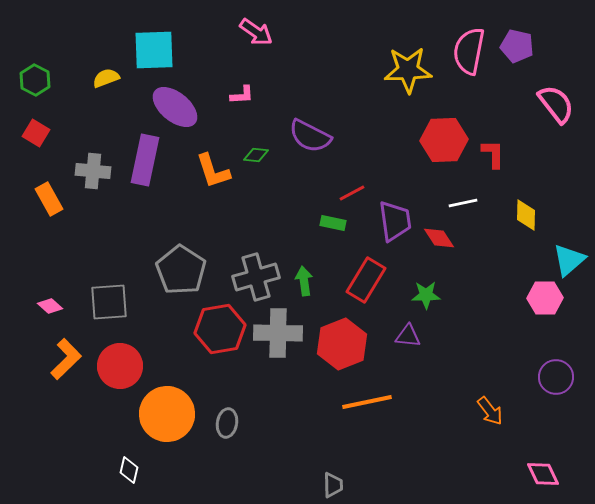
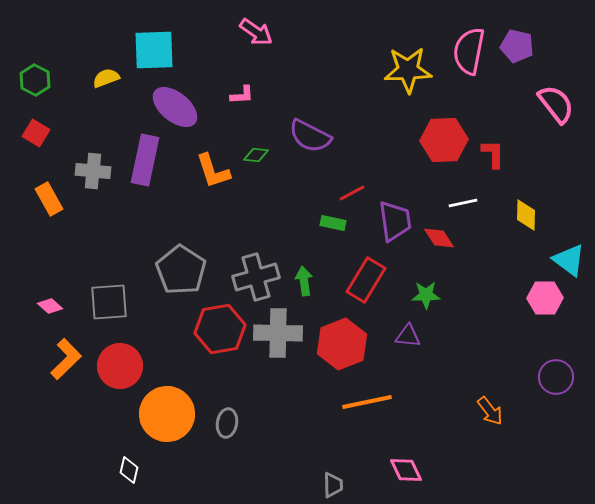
cyan triangle at (569, 260): rotated 42 degrees counterclockwise
pink diamond at (543, 474): moved 137 px left, 4 px up
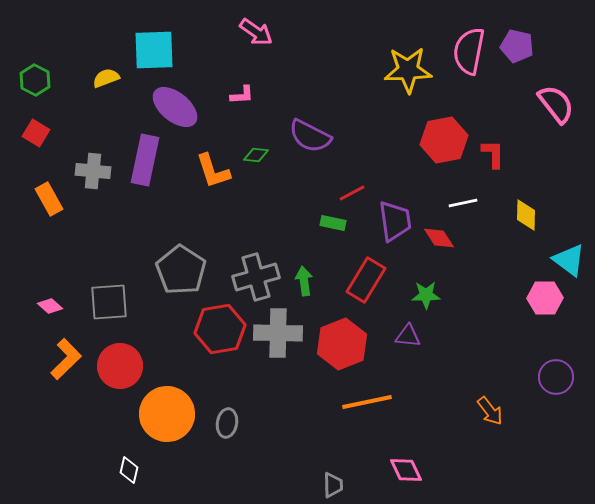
red hexagon at (444, 140): rotated 9 degrees counterclockwise
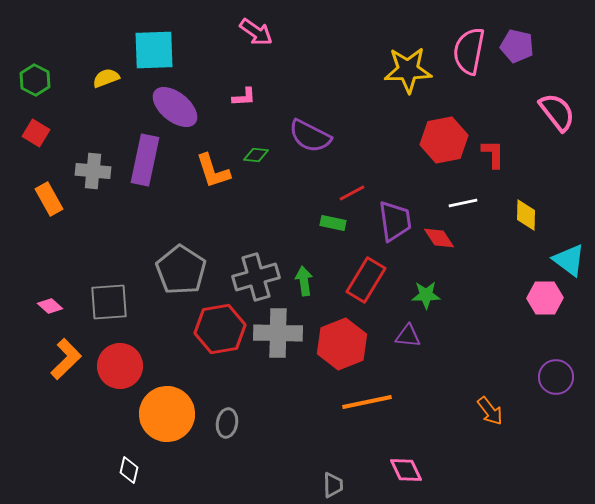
pink L-shape at (242, 95): moved 2 px right, 2 px down
pink semicircle at (556, 104): moved 1 px right, 8 px down
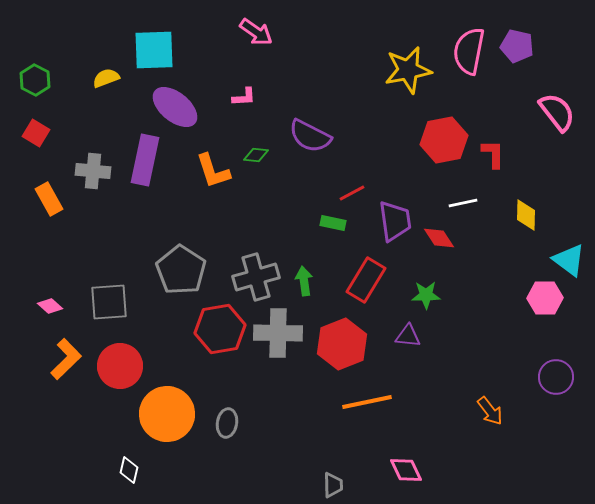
yellow star at (408, 70): rotated 9 degrees counterclockwise
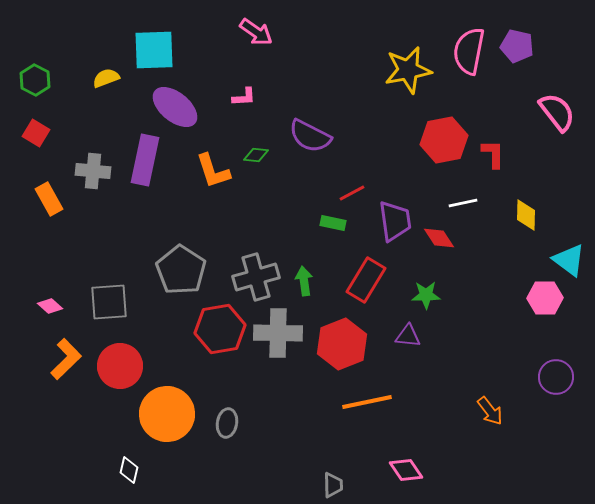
pink diamond at (406, 470): rotated 8 degrees counterclockwise
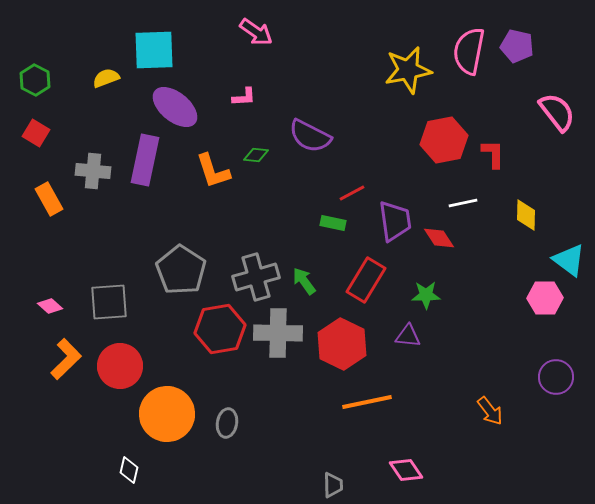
green arrow at (304, 281): rotated 28 degrees counterclockwise
red hexagon at (342, 344): rotated 12 degrees counterclockwise
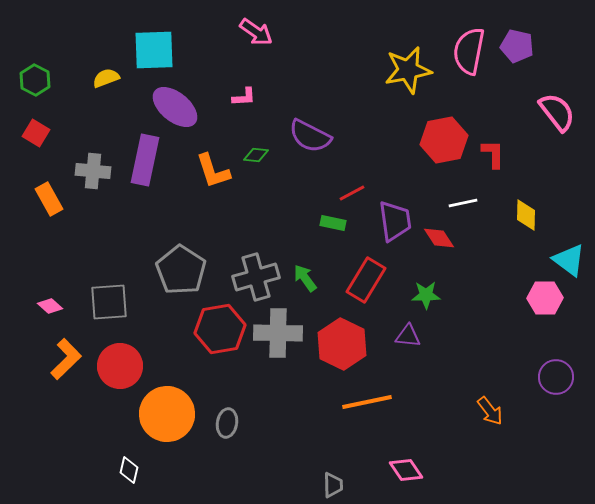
green arrow at (304, 281): moved 1 px right, 3 px up
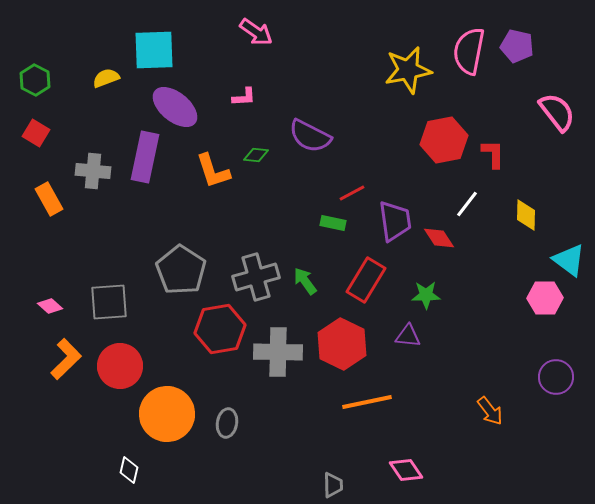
purple rectangle at (145, 160): moved 3 px up
white line at (463, 203): moved 4 px right, 1 px down; rotated 40 degrees counterclockwise
green arrow at (305, 278): moved 3 px down
gray cross at (278, 333): moved 19 px down
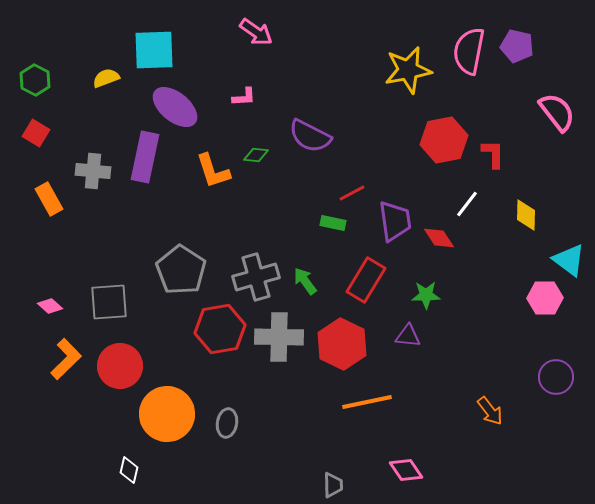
gray cross at (278, 352): moved 1 px right, 15 px up
